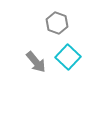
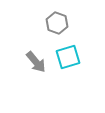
cyan square: rotated 30 degrees clockwise
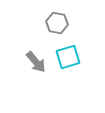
gray hexagon: rotated 10 degrees counterclockwise
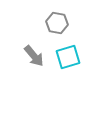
gray arrow: moved 2 px left, 6 px up
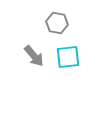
cyan square: rotated 10 degrees clockwise
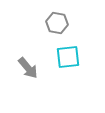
gray arrow: moved 6 px left, 12 px down
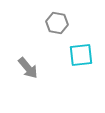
cyan square: moved 13 px right, 2 px up
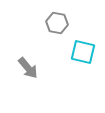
cyan square: moved 2 px right, 3 px up; rotated 20 degrees clockwise
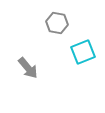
cyan square: rotated 35 degrees counterclockwise
